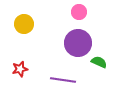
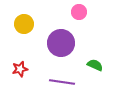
purple circle: moved 17 px left
green semicircle: moved 4 px left, 3 px down
purple line: moved 1 px left, 2 px down
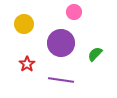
pink circle: moved 5 px left
green semicircle: moved 11 px up; rotated 70 degrees counterclockwise
red star: moved 7 px right, 5 px up; rotated 21 degrees counterclockwise
purple line: moved 1 px left, 2 px up
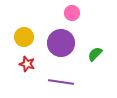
pink circle: moved 2 px left, 1 px down
yellow circle: moved 13 px down
red star: rotated 21 degrees counterclockwise
purple line: moved 2 px down
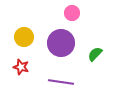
red star: moved 6 px left, 3 px down
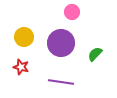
pink circle: moved 1 px up
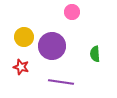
purple circle: moved 9 px left, 3 px down
green semicircle: rotated 49 degrees counterclockwise
